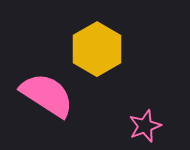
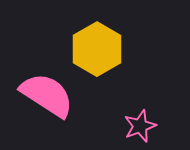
pink star: moved 5 px left
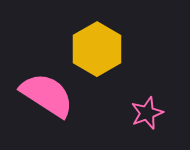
pink star: moved 7 px right, 13 px up
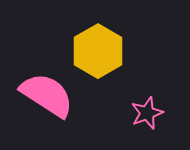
yellow hexagon: moved 1 px right, 2 px down
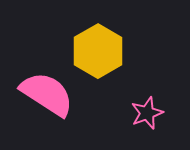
pink semicircle: moved 1 px up
